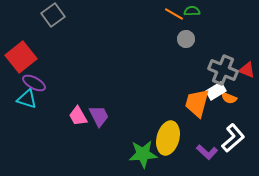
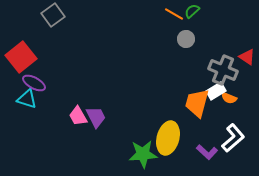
green semicircle: rotated 42 degrees counterclockwise
red triangle: moved 13 px up; rotated 12 degrees clockwise
purple trapezoid: moved 3 px left, 1 px down
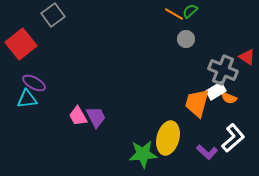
green semicircle: moved 2 px left
red square: moved 13 px up
cyan triangle: rotated 25 degrees counterclockwise
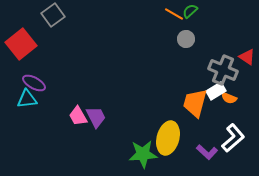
orange trapezoid: moved 2 px left
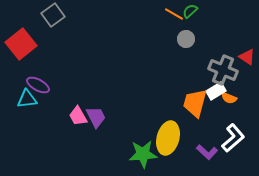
purple ellipse: moved 4 px right, 2 px down
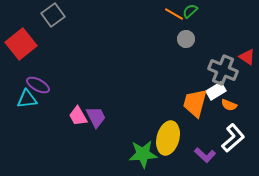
orange semicircle: moved 7 px down
purple L-shape: moved 2 px left, 3 px down
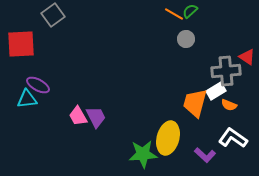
red square: rotated 36 degrees clockwise
gray cross: moved 3 px right, 1 px down; rotated 28 degrees counterclockwise
white L-shape: rotated 104 degrees counterclockwise
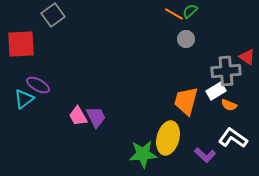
cyan triangle: moved 3 px left; rotated 30 degrees counterclockwise
orange trapezoid: moved 9 px left, 2 px up
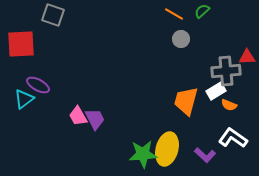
green semicircle: moved 12 px right
gray square: rotated 35 degrees counterclockwise
gray circle: moved 5 px left
red triangle: rotated 36 degrees counterclockwise
purple trapezoid: moved 1 px left, 2 px down
yellow ellipse: moved 1 px left, 11 px down
